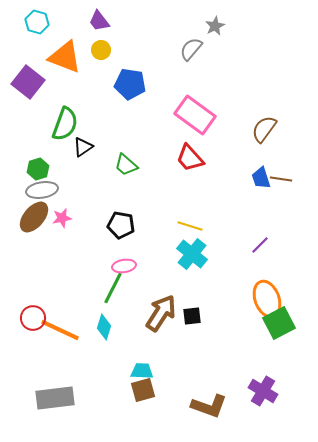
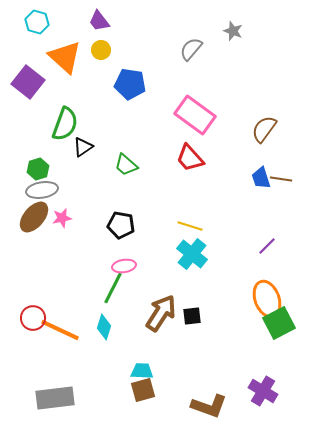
gray star: moved 18 px right, 5 px down; rotated 24 degrees counterclockwise
orange triangle: rotated 21 degrees clockwise
purple line: moved 7 px right, 1 px down
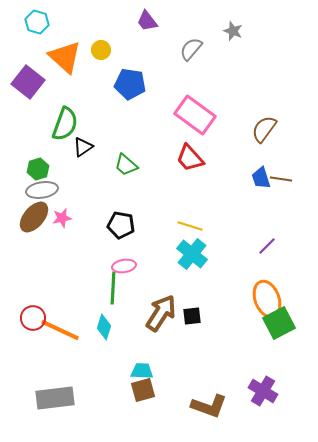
purple trapezoid: moved 48 px right
green line: rotated 24 degrees counterclockwise
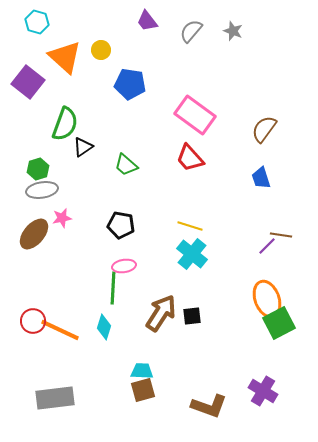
gray semicircle: moved 18 px up
brown line: moved 56 px down
brown ellipse: moved 17 px down
red circle: moved 3 px down
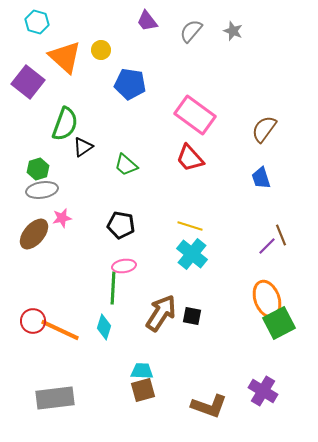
brown line: rotated 60 degrees clockwise
black square: rotated 18 degrees clockwise
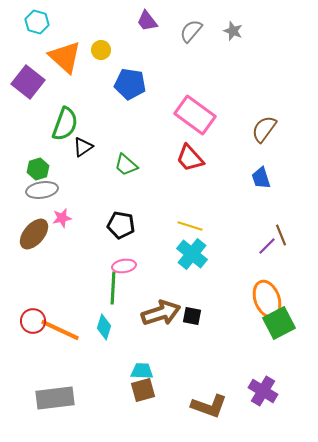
brown arrow: rotated 39 degrees clockwise
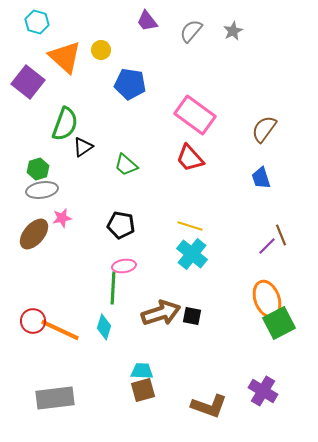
gray star: rotated 24 degrees clockwise
